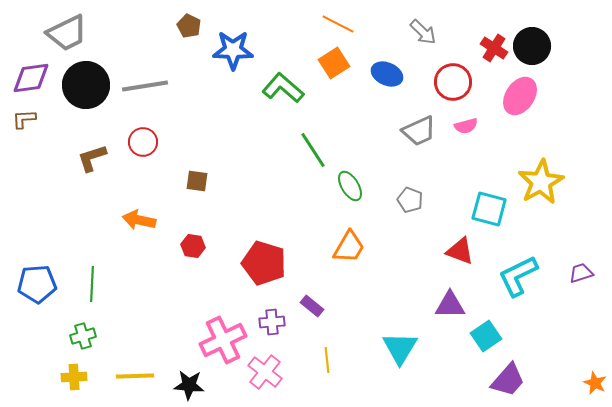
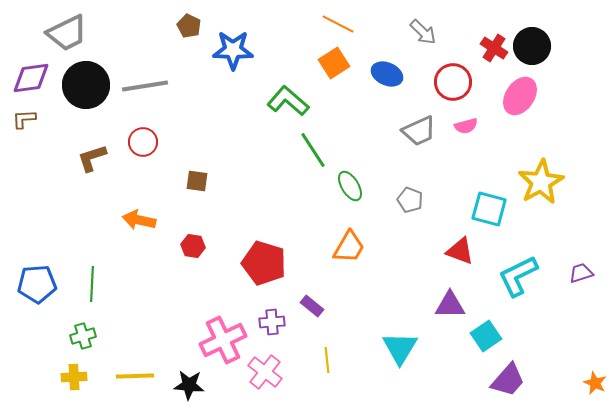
green L-shape at (283, 88): moved 5 px right, 13 px down
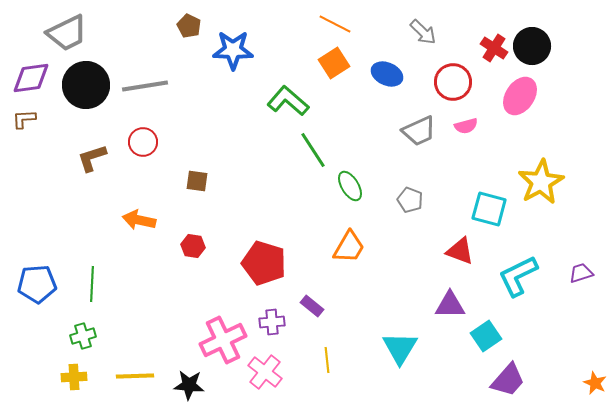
orange line at (338, 24): moved 3 px left
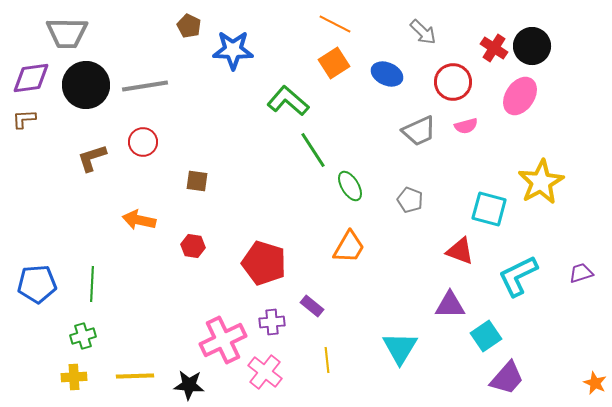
gray trapezoid at (67, 33): rotated 27 degrees clockwise
purple trapezoid at (508, 380): moved 1 px left, 2 px up
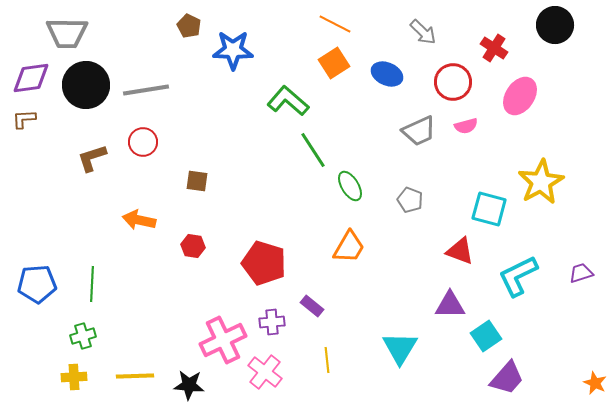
black circle at (532, 46): moved 23 px right, 21 px up
gray line at (145, 86): moved 1 px right, 4 px down
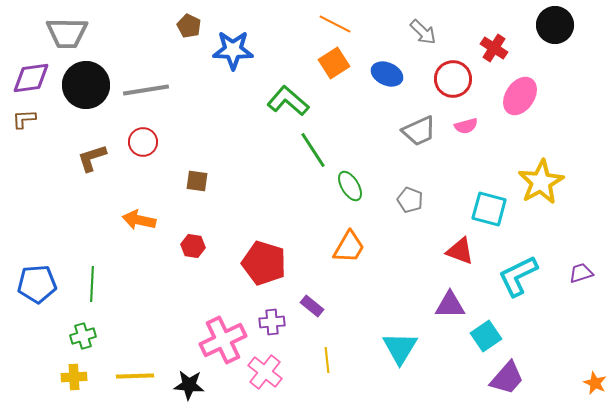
red circle at (453, 82): moved 3 px up
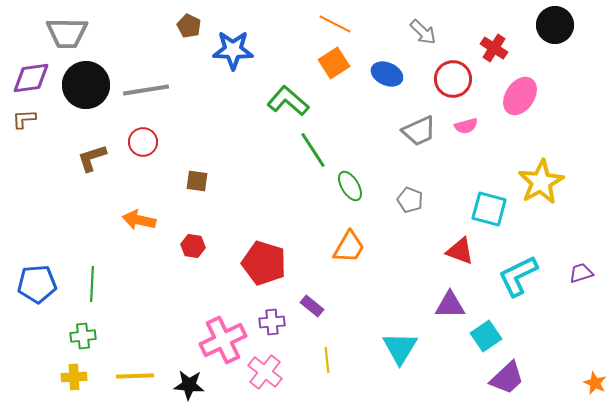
green cross at (83, 336): rotated 10 degrees clockwise
purple trapezoid at (507, 378): rotated 6 degrees clockwise
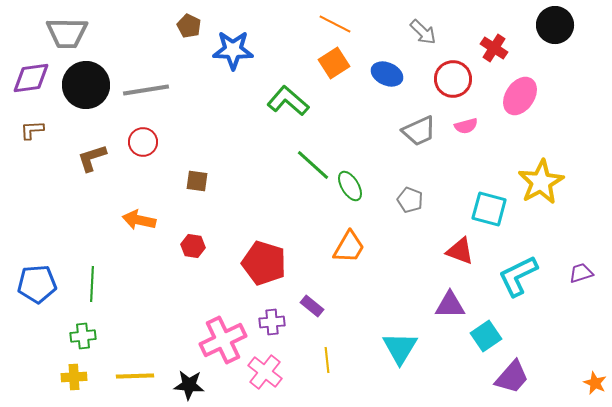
brown L-shape at (24, 119): moved 8 px right, 11 px down
green line at (313, 150): moved 15 px down; rotated 15 degrees counterclockwise
purple trapezoid at (507, 378): moved 5 px right, 1 px up; rotated 6 degrees counterclockwise
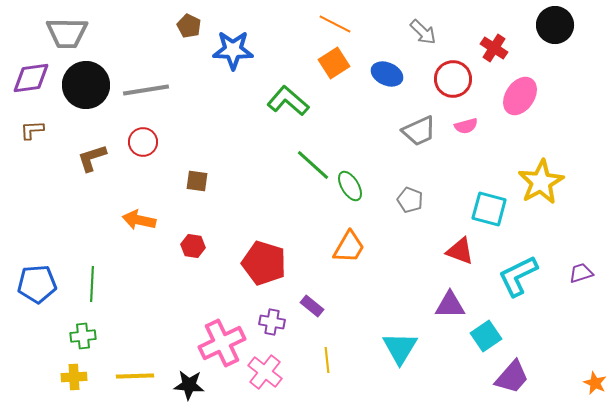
purple cross at (272, 322): rotated 15 degrees clockwise
pink cross at (223, 340): moved 1 px left, 3 px down
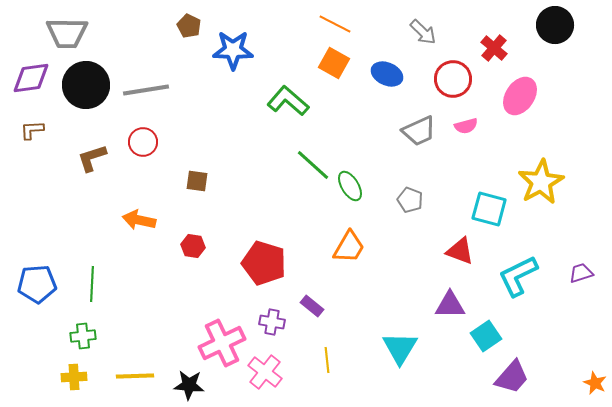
red cross at (494, 48): rotated 8 degrees clockwise
orange square at (334, 63): rotated 28 degrees counterclockwise
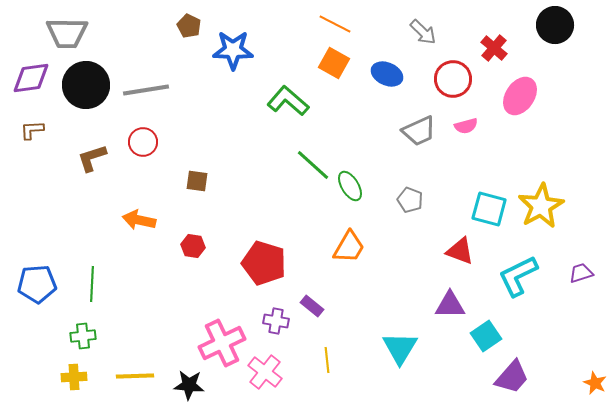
yellow star at (541, 182): moved 24 px down
purple cross at (272, 322): moved 4 px right, 1 px up
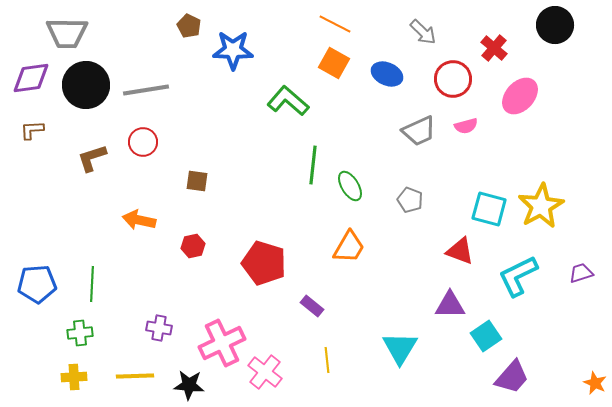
pink ellipse at (520, 96): rotated 9 degrees clockwise
green line at (313, 165): rotated 54 degrees clockwise
red hexagon at (193, 246): rotated 20 degrees counterclockwise
purple cross at (276, 321): moved 117 px left, 7 px down
green cross at (83, 336): moved 3 px left, 3 px up
